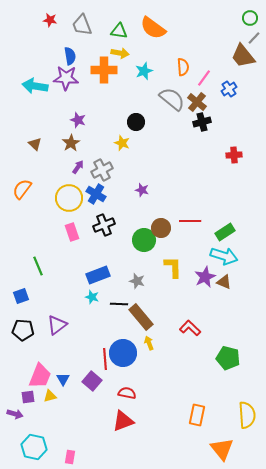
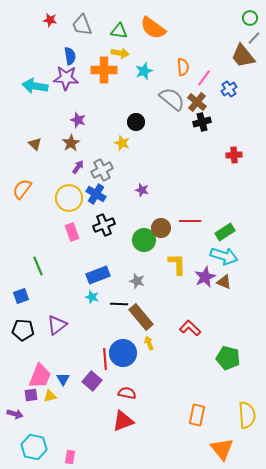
yellow L-shape at (173, 267): moved 4 px right, 3 px up
purple square at (28, 397): moved 3 px right, 2 px up
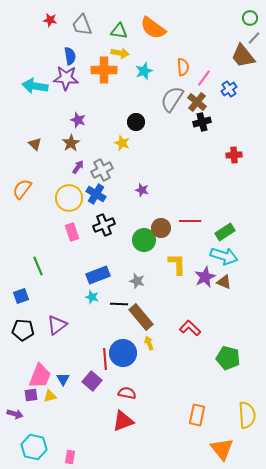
gray semicircle at (172, 99): rotated 96 degrees counterclockwise
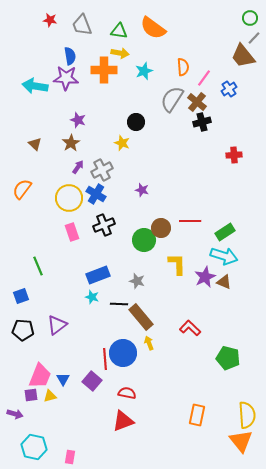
orange triangle at (222, 449): moved 19 px right, 8 px up
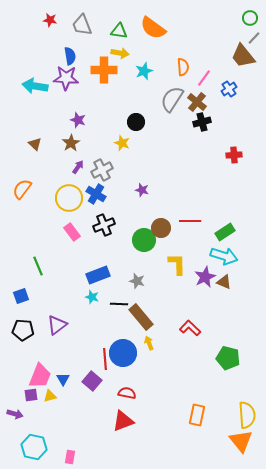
pink rectangle at (72, 232): rotated 18 degrees counterclockwise
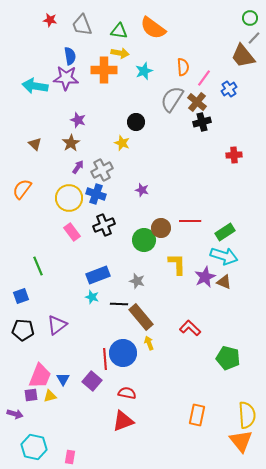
blue cross at (96, 194): rotated 12 degrees counterclockwise
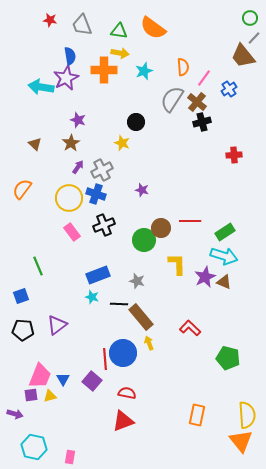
purple star at (66, 78): rotated 30 degrees counterclockwise
cyan arrow at (35, 86): moved 6 px right, 1 px down
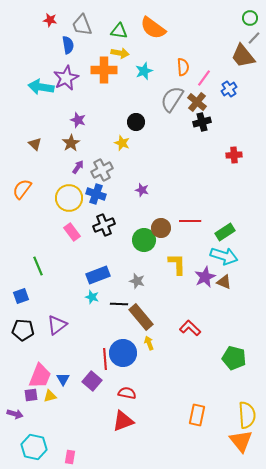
blue semicircle at (70, 56): moved 2 px left, 11 px up
green pentagon at (228, 358): moved 6 px right
